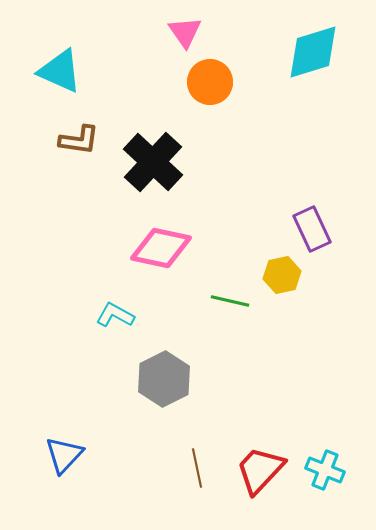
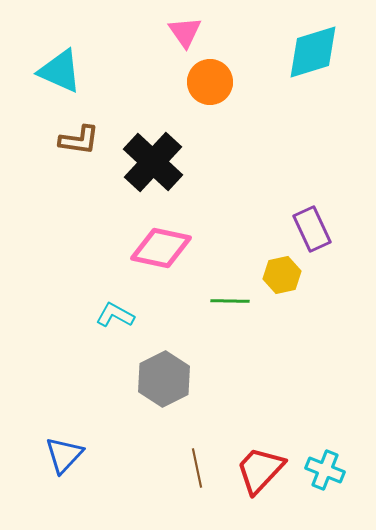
green line: rotated 12 degrees counterclockwise
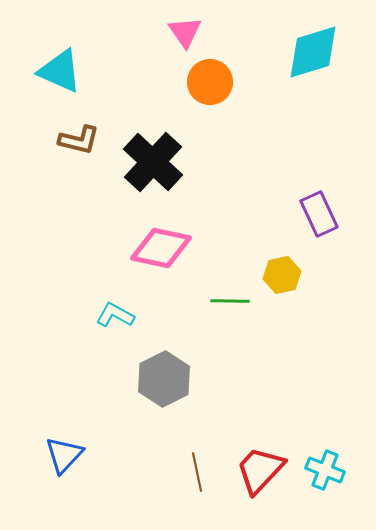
brown L-shape: rotated 6 degrees clockwise
purple rectangle: moved 7 px right, 15 px up
brown line: moved 4 px down
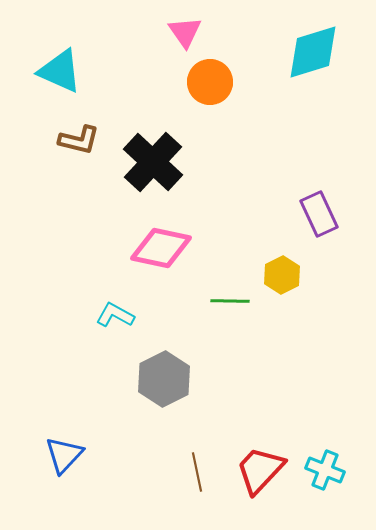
yellow hexagon: rotated 15 degrees counterclockwise
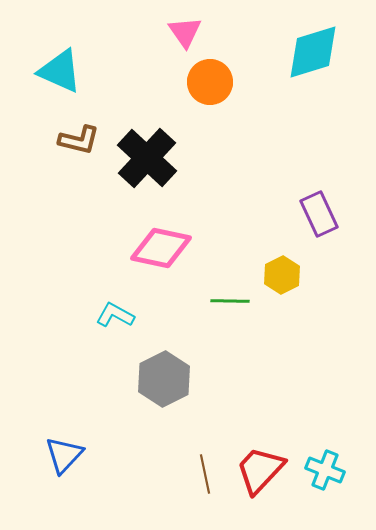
black cross: moved 6 px left, 4 px up
brown line: moved 8 px right, 2 px down
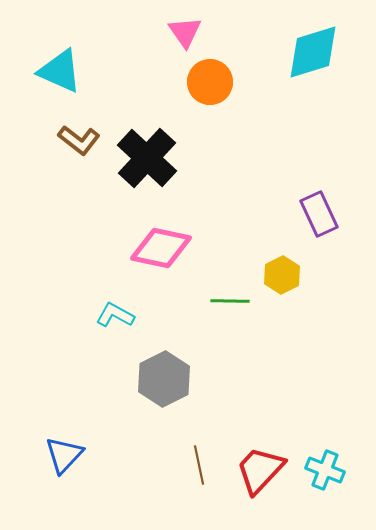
brown L-shape: rotated 24 degrees clockwise
brown line: moved 6 px left, 9 px up
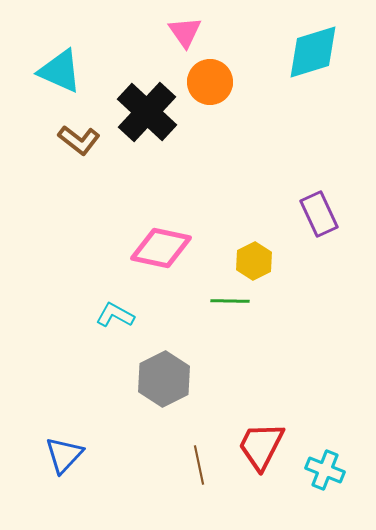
black cross: moved 46 px up
yellow hexagon: moved 28 px left, 14 px up
red trapezoid: moved 1 px right, 24 px up; rotated 16 degrees counterclockwise
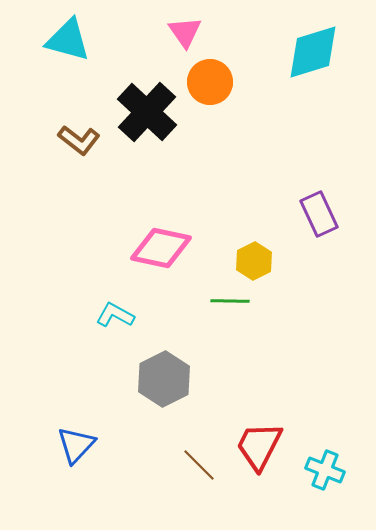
cyan triangle: moved 8 px right, 31 px up; rotated 9 degrees counterclockwise
red trapezoid: moved 2 px left
blue triangle: moved 12 px right, 10 px up
brown line: rotated 33 degrees counterclockwise
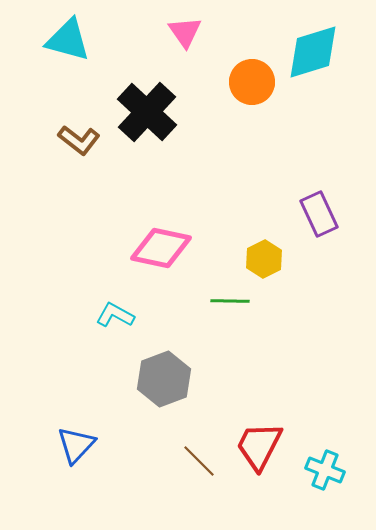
orange circle: moved 42 px right
yellow hexagon: moved 10 px right, 2 px up
gray hexagon: rotated 6 degrees clockwise
brown line: moved 4 px up
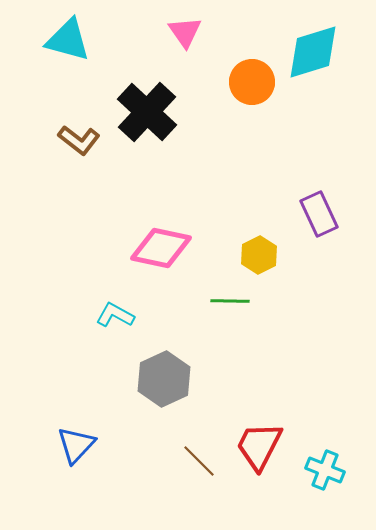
yellow hexagon: moved 5 px left, 4 px up
gray hexagon: rotated 4 degrees counterclockwise
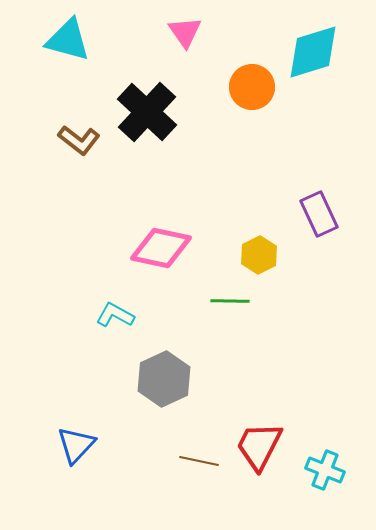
orange circle: moved 5 px down
brown line: rotated 33 degrees counterclockwise
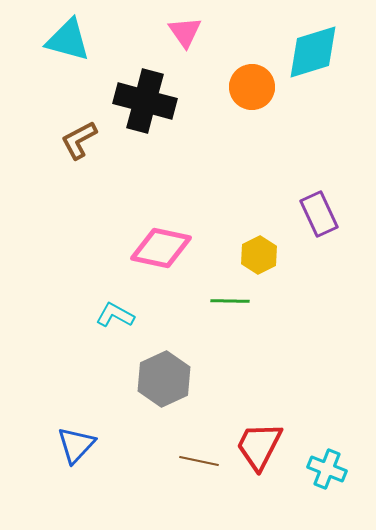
black cross: moved 2 px left, 11 px up; rotated 28 degrees counterclockwise
brown L-shape: rotated 114 degrees clockwise
cyan cross: moved 2 px right, 1 px up
